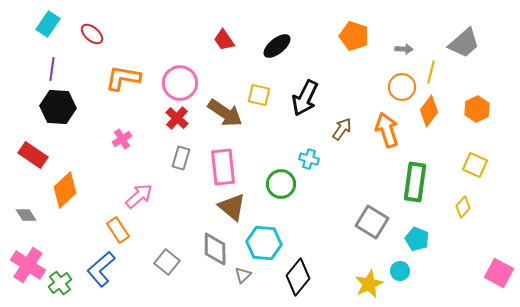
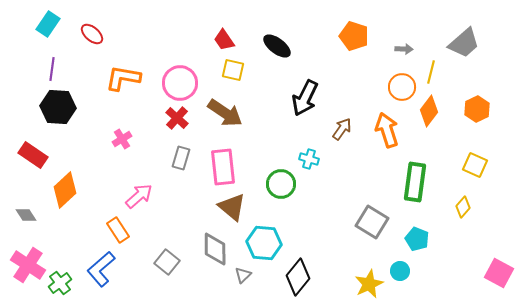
black ellipse at (277, 46): rotated 76 degrees clockwise
yellow square at (259, 95): moved 26 px left, 25 px up
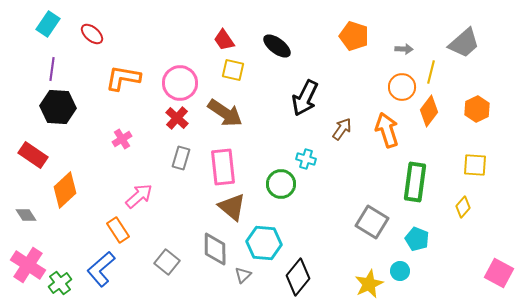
cyan cross at (309, 159): moved 3 px left
yellow square at (475, 165): rotated 20 degrees counterclockwise
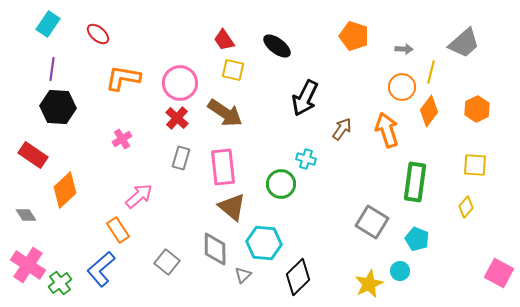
red ellipse at (92, 34): moved 6 px right
yellow diamond at (463, 207): moved 3 px right
black diamond at (298, 277): rotated 6 degrees clockwise
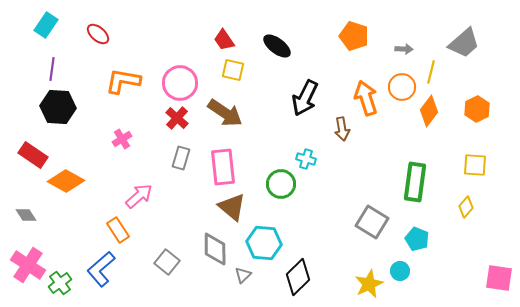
cyan rectangle at (48, 24): moved 2 px left, 1 px down
orange L-shape at (123, 78): moved 3 px down
brown arrow at (342, 129): rotated 135 degrees clockwise
orange arrow at (387, 130): moved 21 px left, 32 px up
orange diamond at (65, 190): moved 1 px right, 9 px up; rotated 72 degrees clockwise
pink square at (499, 273): moved 5 px down; rotated 20 degrees counterclockwise
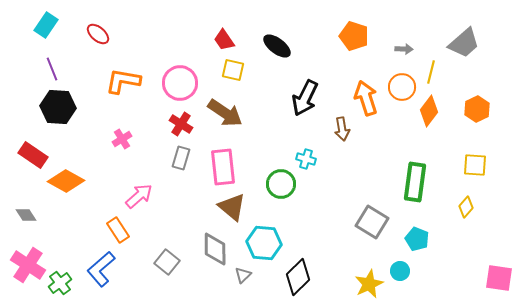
purple line at (52, 69): rotated 30 degrees counterclockwise
red cross at (177, 118): moved 4 px right, 6 px down; rotated 10 degrees counterclockwise
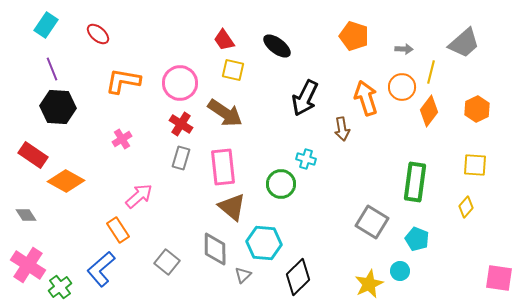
green cross at (60, 283): moved 4 px down
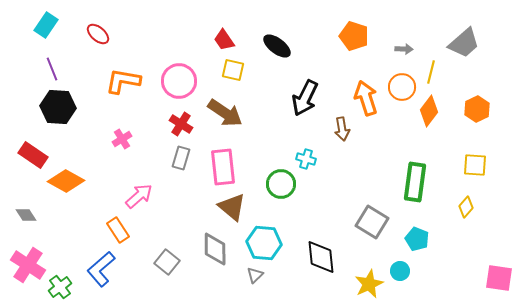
pink circle at (180, 83): moved 1 px left, 2 px up
gray triangle at (243, 275): moved 12 px right
black diamond at (298, 277): moved 23 px right, 20 px up; rotated 51 degrees counterclockwise
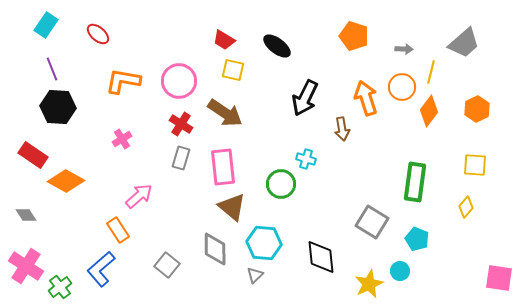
red trapezoid at (224, 40): rotated 25 degrees counterclockwise
gray square at (167, 262): moved 3 px down
pink cross at (28, 265): moved 2 px left, 1 px down
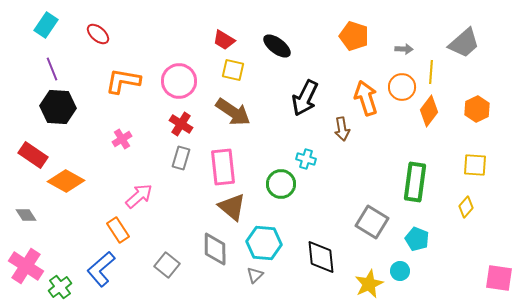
yellow line at (431, 72): rotated 10 degrees counterclockwise
brown arrow at (225, 113): moved 8 px right, 1 px up
